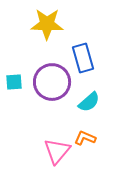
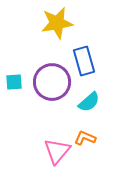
yellow star: moved 10 px right, 1 px up; rotated 12 degrees counterclockwise
blue rectangle: moved 1 px right, 3 px down
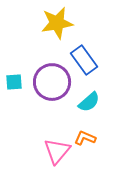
blue rectangle: moved 1 px up; rotated 20 degrees counterclockwise
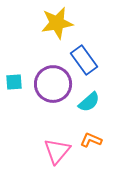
purple circle: moved 1 px right, 2 px down
orange L-shape: moved 6 px right, 2 px down
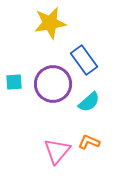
yellow star: moved 7 px left
orange L-shape: moved 2 px left, 2 px down
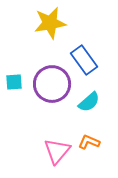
purple circle: moved 1 px left
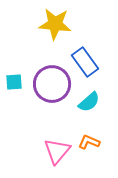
yellow star: moved 5 px right, 1 px down; rotated 16 degrees clockwise
blue rectangle: moved 1 px right, 2 px down
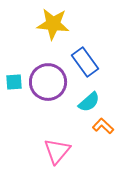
yellow star: moved 2 px left
purple circle: moved 4 px left, 2 px up
orange L-shape: moved 14 px right, 16 px up; rotated 20 degrees clockwise
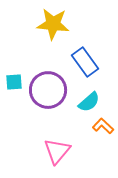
purple circle: moved 8 px down
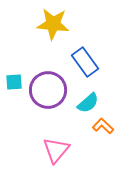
cyan semicircle: moved 1 px left, 1 px down
pink triangle: moved 1 px left, 1 px up
